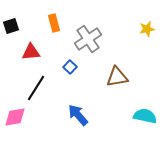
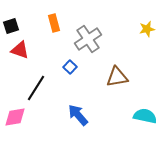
red triangle: moved 11 px left, 2 px up; rotated 24 degrees clockwise
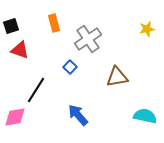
black line: moved 2 px down
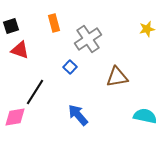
black line: moved 1 px left, 2 px down
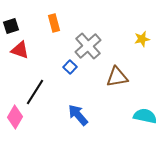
yellow star: moved 5 px left, 10 px down
gray cross: moved 7 px down; rotated 8 degrees counterclockwise
pink diamond: rotated 50 degrees counterclockwise
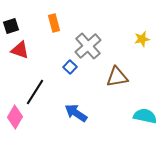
blue arrow: moved 2 px left, 2 px up; rotated 15 degrees counterclockwise
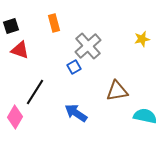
blue square: moved 4 px right; rotated 16 degrees clockwise
brown triangle: moved 14 px down
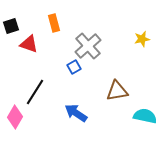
red triangle: moved 9 px right, 6 px up
